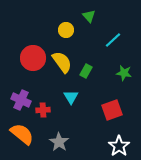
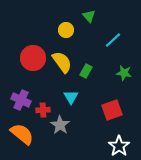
gray star: moved 1 px right, 17 px up
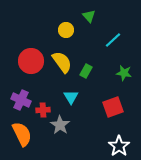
red circle: moved 2 px left, 3 px down
red square: moved 1 px right, 3 px up
orange semicircle: rotated 25 degrees clockwise
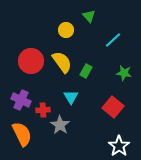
red square: rotated 30 degrees counterclockwise
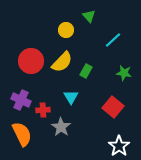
yellow semicircle: rotated 80 degrees clockwise
gray star: moved 1 px right, 2 px down
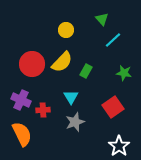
green triangle: moved 13 px right, 3 px down
red circle: moved 1 px right, 3 px down
red square: rotated 15 degrees clockwise
gray star: moved 14 px right, 5 px up; rotated 18 degrees clockwise
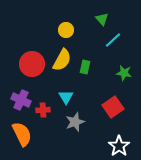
yellow semicircle: moved 2 px up; rotated 15 degrees counterclockwise
green rectangle: moved 1 px left, 4 px up; rotated 16 degrees counterclockwise
cyan triangle: moved 5 px left
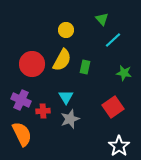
red cross: moved 1 px down
gray star: moved 5 px left, 3 px up
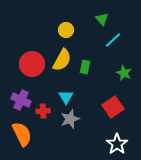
green star: rotated 14 degrees clockwise
white star: moved 2 px left, 2 px up
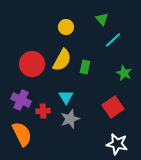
yellow circle: moved 3 px up
white star: rotated 25 degrees counterclockwise
